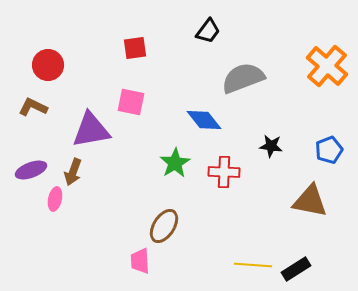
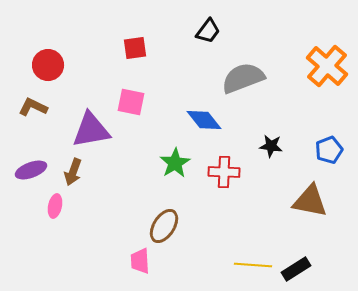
pink ellipse: moved 7 px down
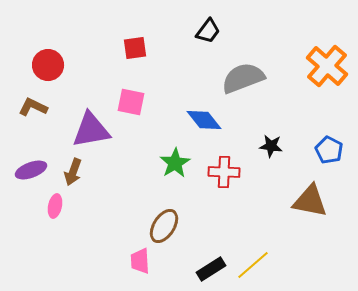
blue pentagon: rotated 24 degrees counterclockwise
yellow line: rotated 45 degrees counterclockwise
black rectangle: moved 85 px left
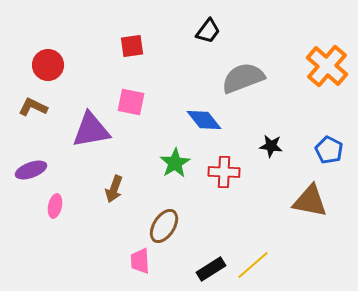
red square: moved 3 px left, 2 px up
brown arrow: moved 41 px right, 17 px down
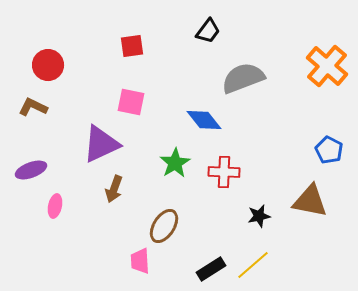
purple triangle: moved 10 px right, 14 px down; rotated 15 degrees counterclockwise
black star: moved 12 px left, 70 px down; rotated 20 degrees counterclockwise
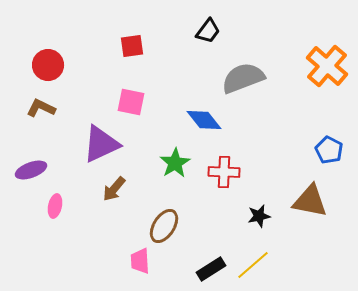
brown L-shape: moved 8 px right, 1 px down
brown arrow: rotated 20 degrees clockwise
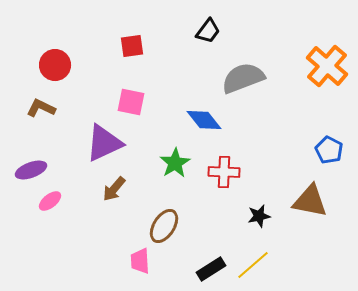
red circle: moved 7 px right
purple triangle: moved 3 px right, 1 px up
pink ellipse: moved 5 px left, 5 px up; rotated 40 degrees clockwise
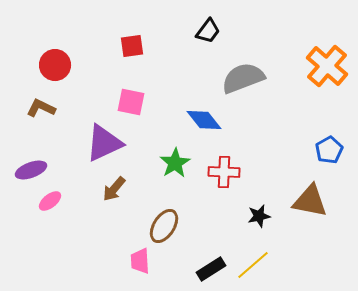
blue pentagon: rotated 16 degrees clockwise
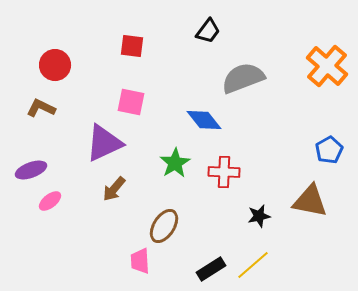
red square: rotated 15 degrees clockwise
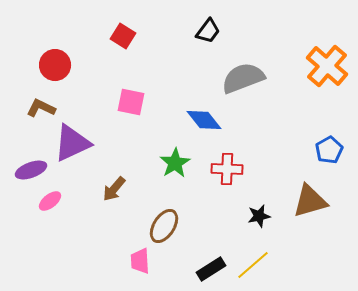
red square: moved 9 px left, 10 px up; rotated 25 degrees clockwise
purple triangle: moved 32 px left
red cross: moved 3 px right, 3 px up
brown triangle: rotated 27 degrees counterclockwise
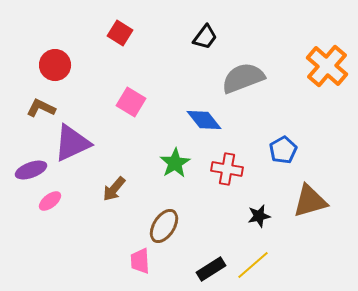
black trapezoid: moved 3 px left, 6 px down
red square: moved 3 px left, 3 px up
pink square: rotated 20 degrees clockwise
blue pentagon: moved 46 px left
red cross: rotated 8 degrees clockwise
